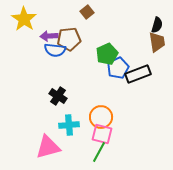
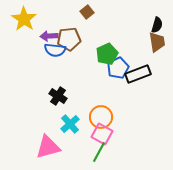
cyan cross: moved 1 px right, 1 px up; rotated 36 degrees counterclockwise
pink square: rotated 15 degrees clockwise
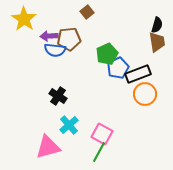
orange circle: moved 44 px right, 23 px up
cyan cross: moved 1 px left, 1 px down
